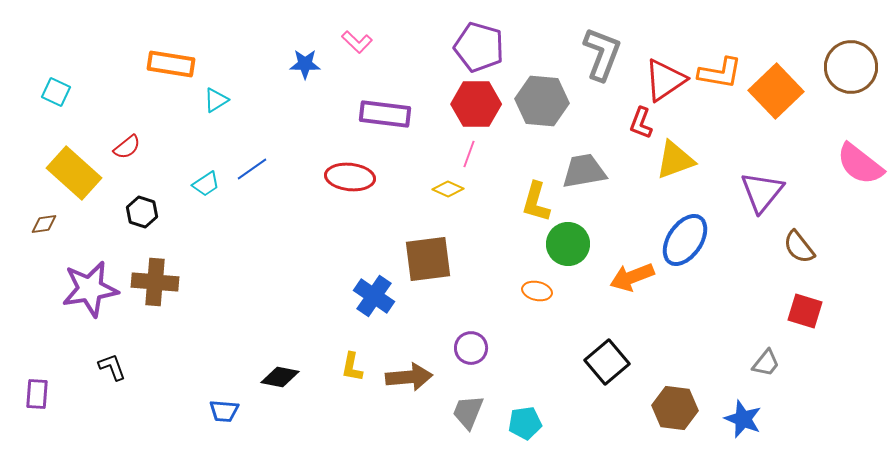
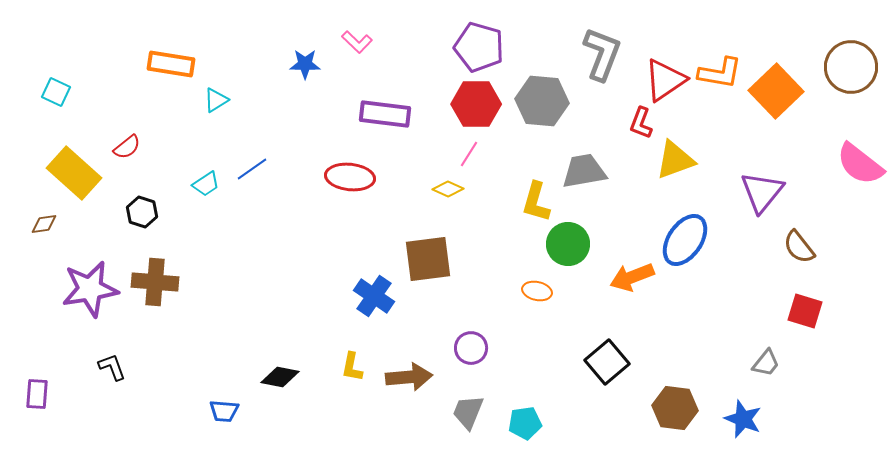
pink line at (469, 154): rotated 12 degrees clockwise
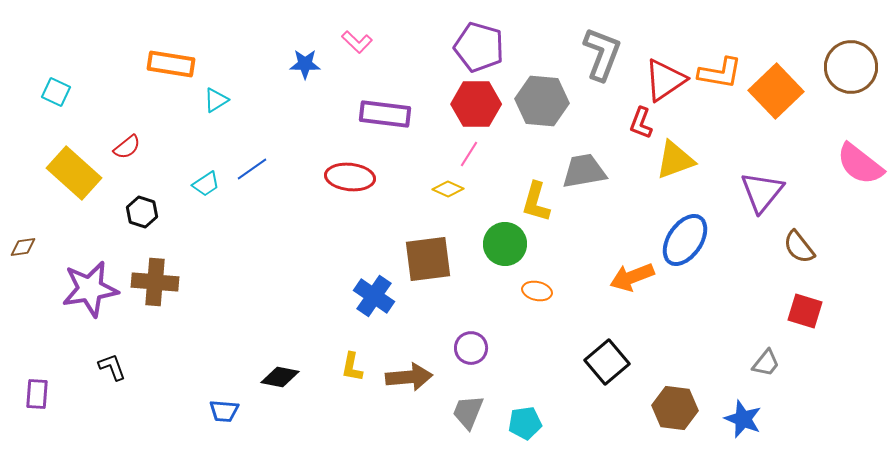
brown diamond at (44, 224): moved 21 px left, 23 px down
green circle at (568, 244): moved 63 px left
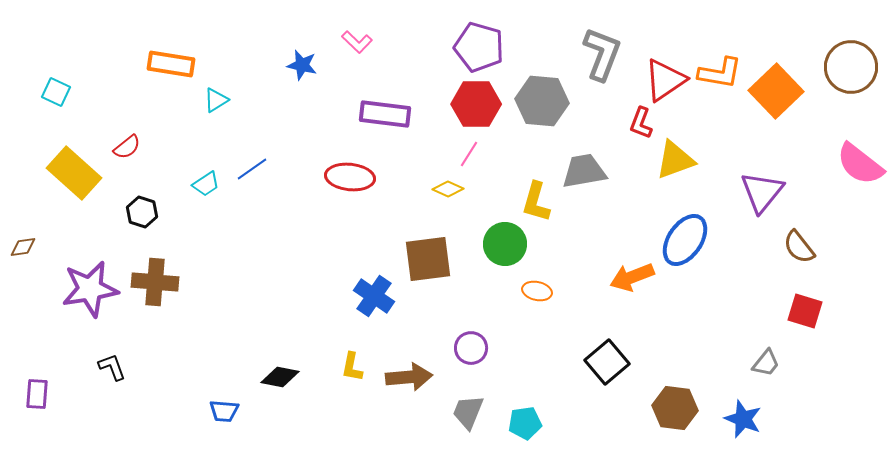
blue star at (305, 64): moved 3 px left, 1 px down; rotated 12 degrees clockwise
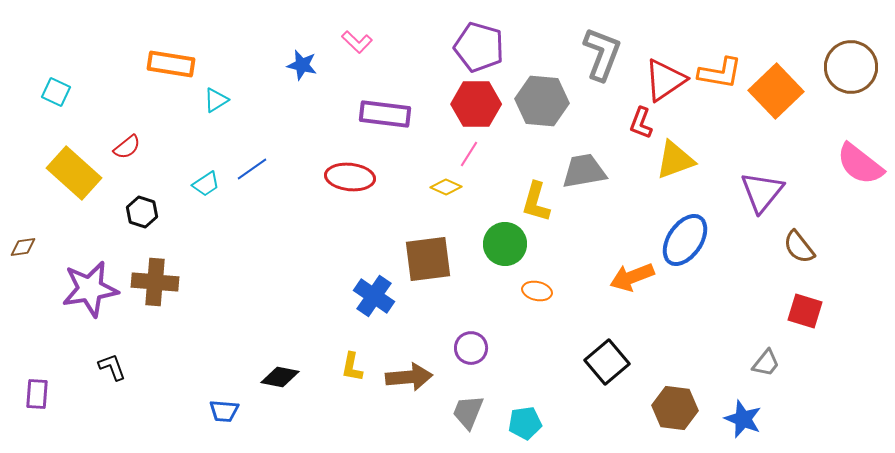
yellow diamond at (448, 189): moved 2 px left, 2 px up
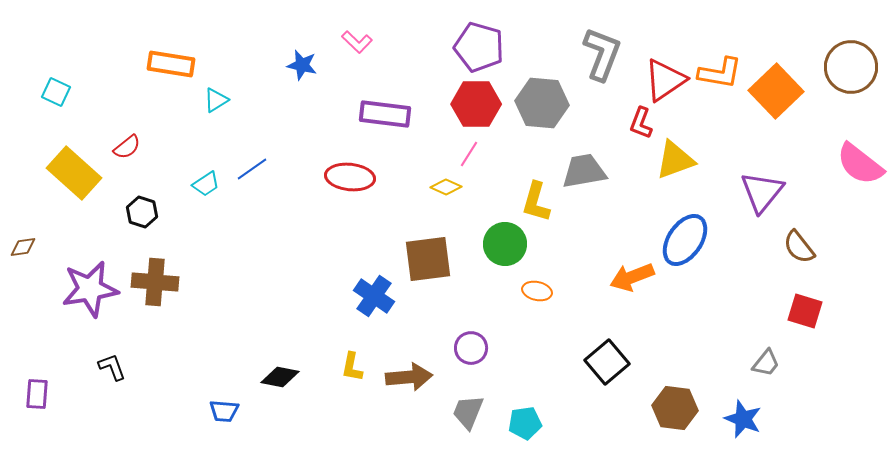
gray hexagon at (542, 101): moved 2 px down
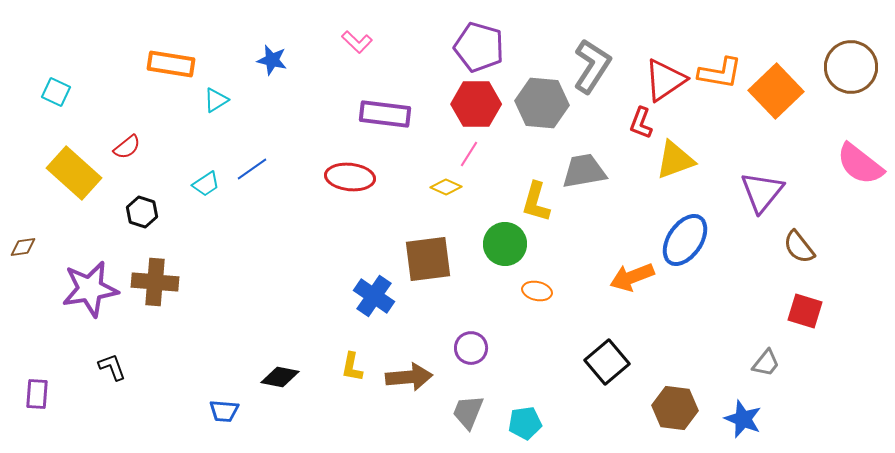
gray L-shape at (602, 54): moved 10 px left, 12 px down; rotated 12 degrees clockwise
blue star at (302, 65): moved 30 px left, 5 px up
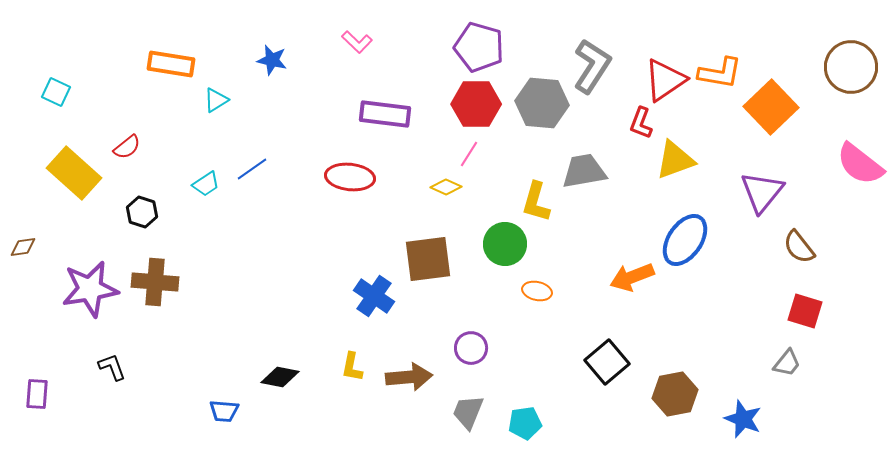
orange square at (776, 91): moved 5 px left, 16 px down
gray trapezoid at (766, 363): moved 21 px right
brown hexagon at (675, 408): moved 14 px up; rotated 18 degrees counterclockwise
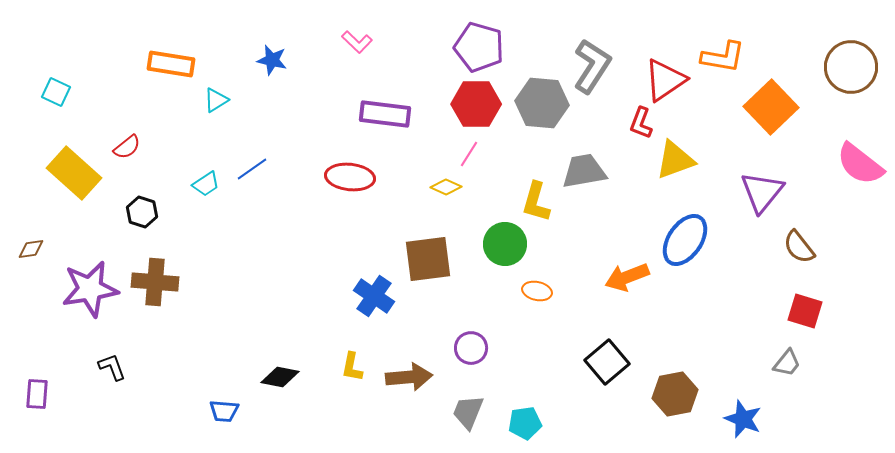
orange L-shape at (720, 73): moved 3 px right, 16 px up
brown diamond at (23, 247): moved 8 px right, 2 px down
orange arrow at (632, 277): moved 5 px left
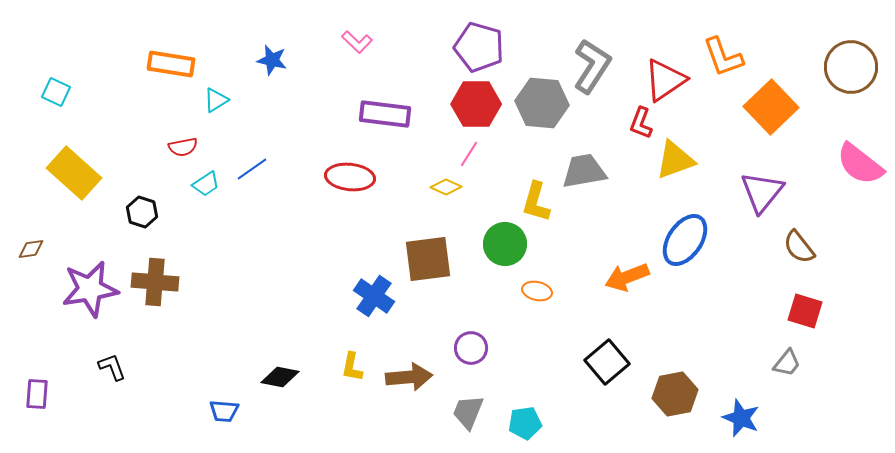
orange L-shape at (723, 57): rotated 60 degrees clockwise
red semicircle at (127, 147): moved 56 px right; rotated 28 degrees clockwise
blue star at (743, 419): moved 2 px left, 1 px up
